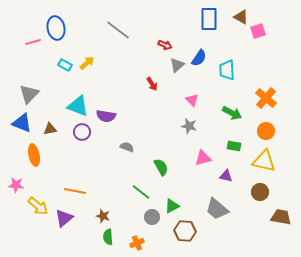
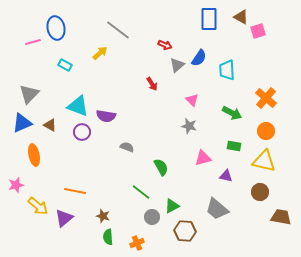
yellow arrow at (87, 63): moved 13 px right, 10 px up
blue triangle at (22, 123): rotated 45 degrees counterclockwise
brown triangle at (50, 129): moved 4 px up; rotated 40 degrees clockwise
pink star at (16, 185): rotated 21 degrees counterclockwise
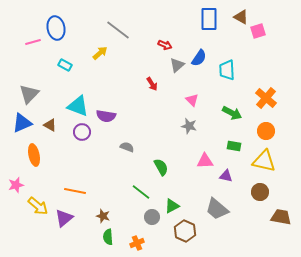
pink triangle at (203, 158): moved 2 px right, 3 px down; rotated 12 degrees clockwise
brown hexagon at (185, 231): rotated 20 degrees clockwise
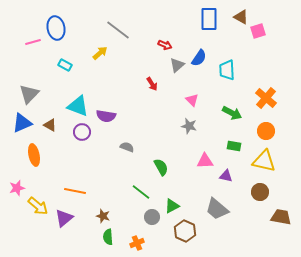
pink star at (16, 185): moved 1 px right, 3 px down
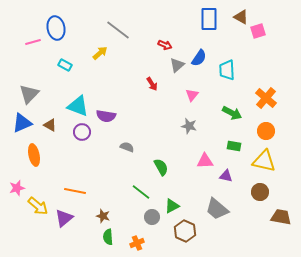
pink triangle at (192, 100): moved 5 px up; rotated 24 degrees clockwise
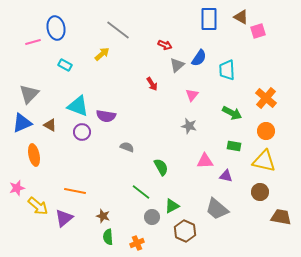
yellow arrow at (100, 53): moved 2 px right, 1 px down
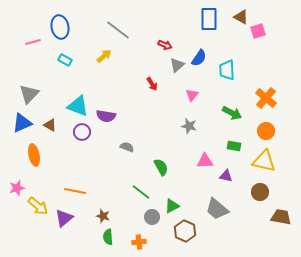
blue ellipse at (56, 28): moved 4 px right, 1 px up
yellow arrow at (102, 54): moved 2 px right, 2 px down
cyan rectangle at (65, 65): moved 5 px up
orange cross at (137, 243): moved 2 px right, 1 px up; rotated 16 degrees clockwise
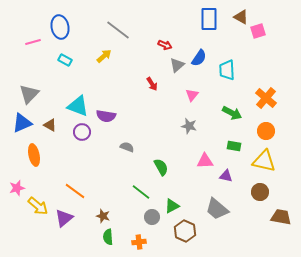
orange line at (75, 191): rotated 25 degrees clockwise
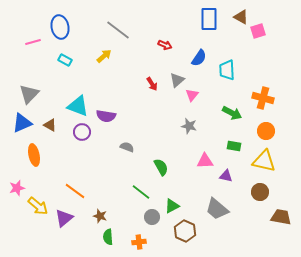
gray triangle at (177, 65): moved 15 px down
orange cross at (266, 98): moved 3 px left; rotated 25 degrees counterclockwise
brown star at (103, 216): moved 3 px left
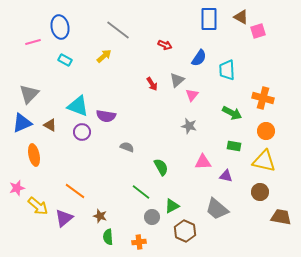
pink triangle at (205, 161): moved 2 px left, 1 px down
